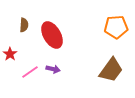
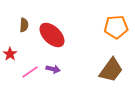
red ellipse: rotated 16 degrees counterclockwise
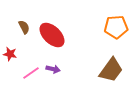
brown semicircle: moved 2 px down; rotated 32 degrees counterclockwise
red star: rotated 24 degrees counterclockwise
pink line: moved 1 px right, 1 px down
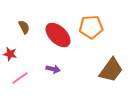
orange pentagon: moved 25 px left
red ellipse: moved 6 px right
pink line: moved 11 px left, 5 px down
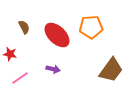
red ellipse: moved 1 px left
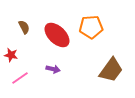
red star: moved 1 px right, 1 px down
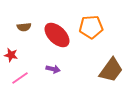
brown semicircle: rotated 112 degrees clockwise
